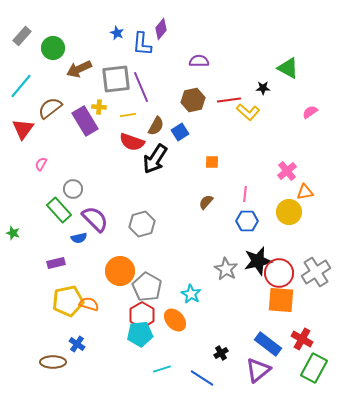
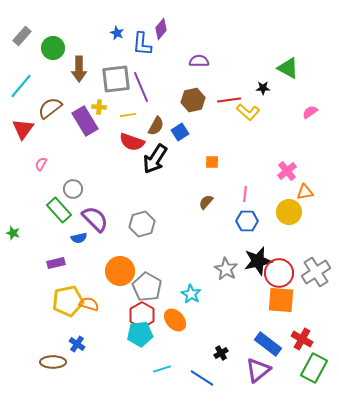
brown arrow at (79, 69): rotated 65 degrees counterclockwise
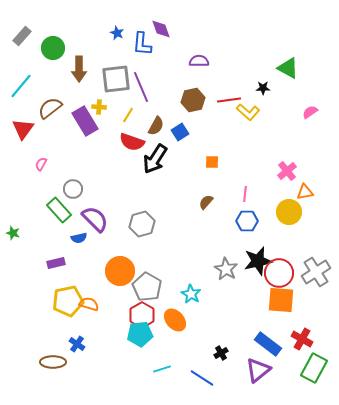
purple diamond at (161, 29): rotated 60 degrees counterclockwise
yellow line at (128, 115): rotated 49 degrees counterclockwise
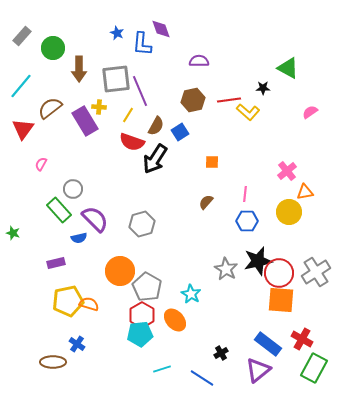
purple line at (141, 87): moved 1 px left, 4 px down
